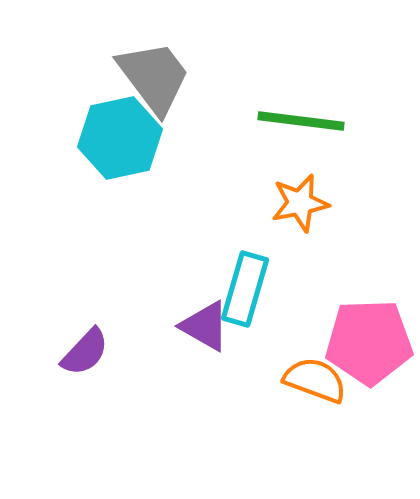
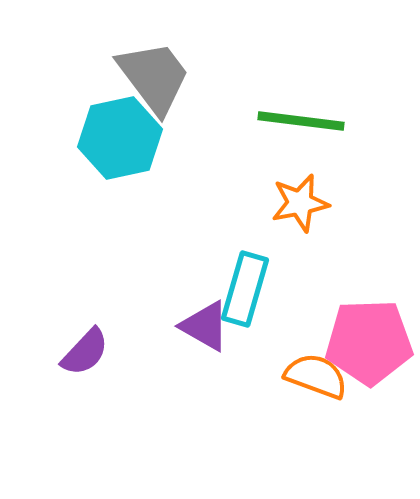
orange semicircle: moved 1 px right, 4 px up
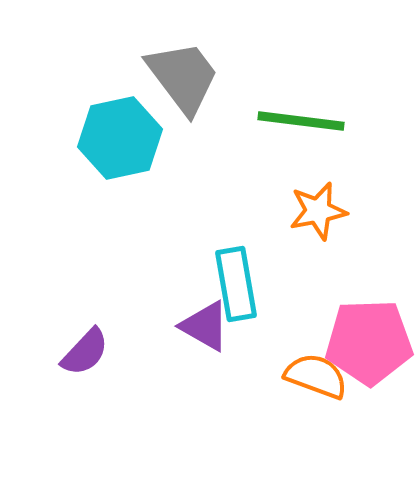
gray trapezoid: moved 29 px right
orange star: moved 18 px right, 8 px down
cyan rectangle: moved 9 px left, 5 px up; rotated 26 degrees counterclockwise
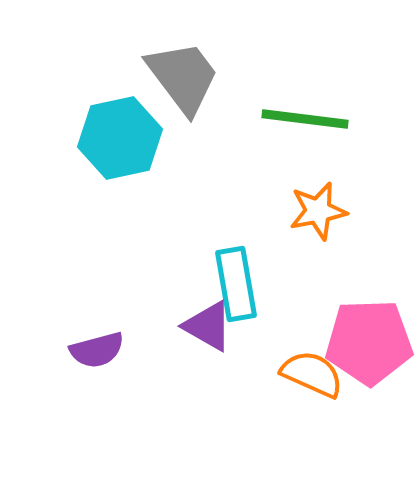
green line: moved 4 px right, 2 px up
purple triangle: moved 3 px right
purple semicircle: moved 12 px right, 2 px up; rotated 32 degrees clockwise
orange semicircle: moved 4 px left, 2 px up; rotated 4 degrees clockwise
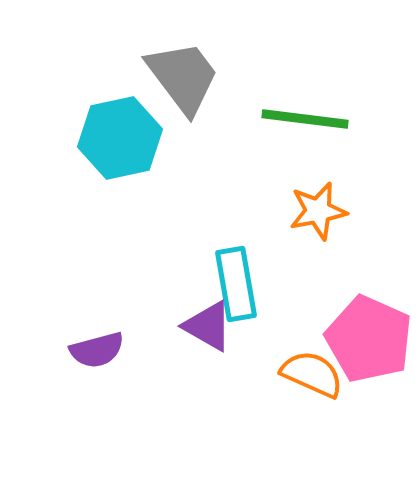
pink pentagon: moved 3 px up; rotated 26 degrees clockwise
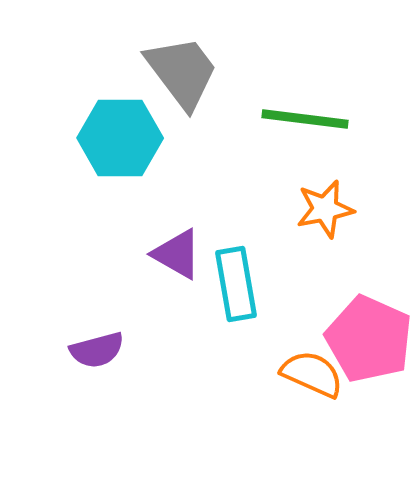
gray trapezoid: moved 1 px left, 5 px up
cyan hexagon: rotated 12 degrees clockwise
orange star: moved 7 px right, 2 px up
purple triangle: moved 31 px left, 72 px up
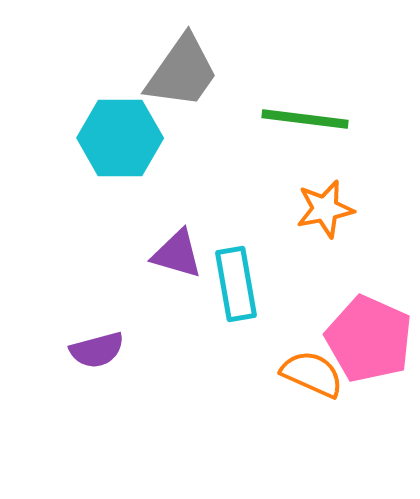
gray trapezoid: rotated 72 degrees clockwise
purple triangle: rotated 14 degrees counterclockwise
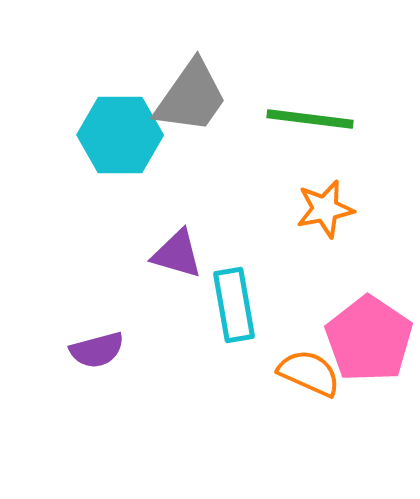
gray trapezoid: moved 9 px right, 25 px down
green line: moved 5 px right
cyan hexagon: moved 3 px up
cyan rectangle: moved 2 px left, 21 px down
pink pentagon: rotated 10 degrees clockwise
orange semicircle: moved 3 px left, 1 px up
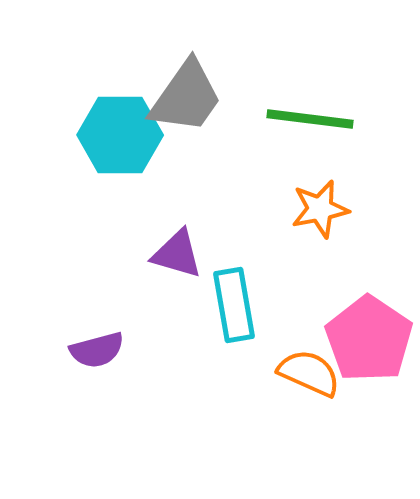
gray trapezoid: moved 5 px left
orange star: moved 5 px left
